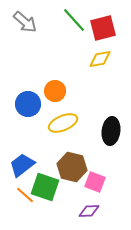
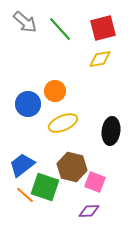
green line: moved 14 px left, 9 px down
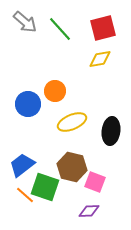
yellow ellipse: moved 9 px right, 1 px up
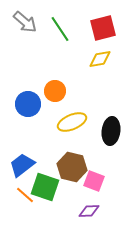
green line: rotated 8 degrees clockwise
pink square: moved 1 px left, 1 px up
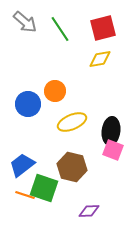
pink square: moved 19 px right, 31 px up
green square: moved 1 px left, 1 px down
orange line: rotated 24 degrees counterclockwise
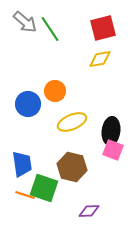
green line: moved 10 px left
blue trapezoid: moved 1 px up; rotated 120 degrees clockwise
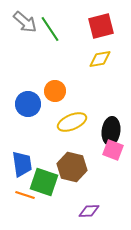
red square: moved 2 px left, 2 px up
green square: moved 6 px up
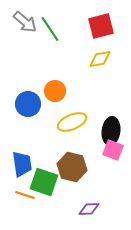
purple diamond: moved 2 px up
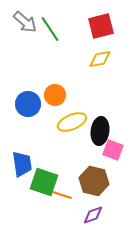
orange circle: moved 4 px down
black ellipse: moved 11 px left
brown hexagon: moved 22 px right, 14 px down
orange line: moved 37 px right
purple diamond: moved 4 px right, 6 px down; rotated 15 degrees counterclockwise
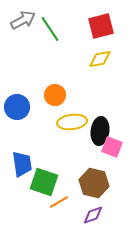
gray arrow: moved 2 px left, 2 px up; rotated 70 degrees counterclockwise
blue circle: moved 11 px left, 3 px down
yellow ellipse: rotated 16 degrees clockwise
pink square: moved 1 px left, 3 px up
brown hexagon: moved 2 px down
orange line: moved 3 px left, 7 px down; rotated 48 degrees counterclockwise
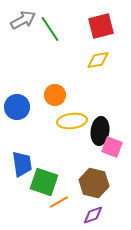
yellow diamond: moved 2 px left, 1 px down
yellow ellipse: moved 1 px up
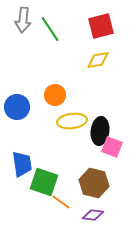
gray arrow: rotated 125 degrees clockwise
orange line: moved 2 px right; rotated 66 degrees clockwise
purple diamond: rotated 25 degrees clockwise
